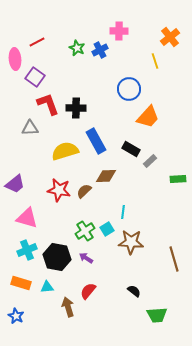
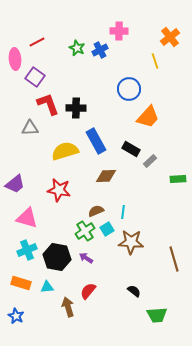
brown semicircle: moved 12 px right, 20 px down; rotated 21 degrees clockwise
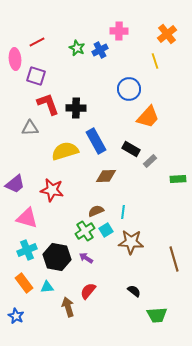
orange cross: moved 3 px left, 3 px up
purple square: moved 1 px right, 1 px up; rotated 18 degrees counterclockwise
red star: moved 7 px left
cyan square: moved 1 px left, 1 px down
orange rectangle: moved 3 px right; rotated 36 degrees clockwise
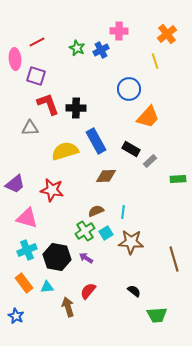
blue cross: moved 1 px right
cyan square: moved 3 px down
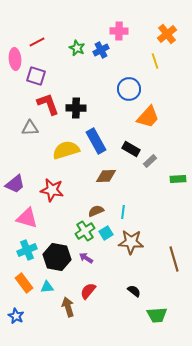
yellow semicircle: moved 1 px right, 1 px up
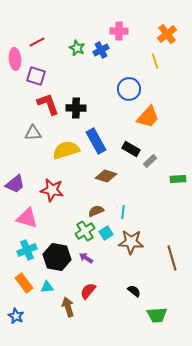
gray triangle: moved 3 px right, 5 px down
brown diamond: rotated 20 degrees clockwise
brown line: moved 2 px left, 1 px up
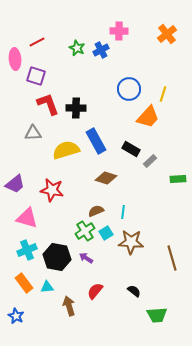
yellow line: moved 8 px right, 33 px down; rotated 35 degrees clockwise
brown diamond: moved 2 px down
red semicircle: moved 7 px right
brown arrow: moved 1 px right, 1 px up
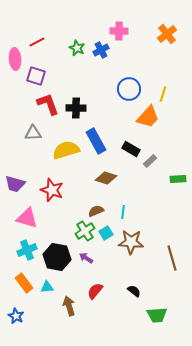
purple trapezoid: rotated 55 degrees clockwise
red star: rotated 10 degrees clockwise
